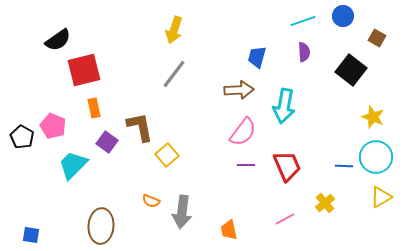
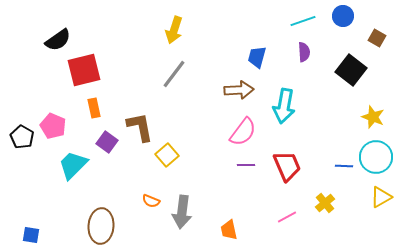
pink line: moved 2 px right, 2 px up
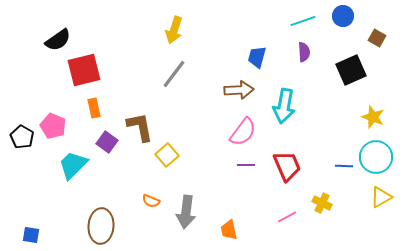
black square: rotated 28 degrees clockwise
yellow cross: moved 3 px left; rotated 24 degrees counterclockwise
gray arrow: moved 4 px right
